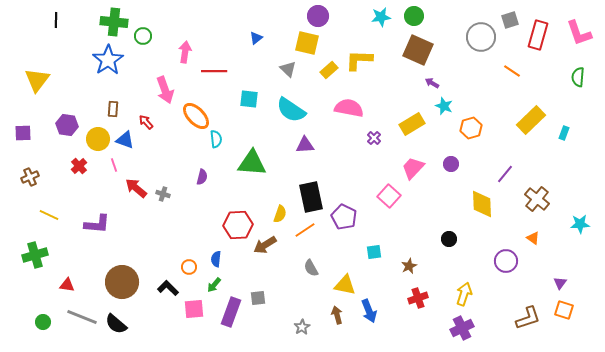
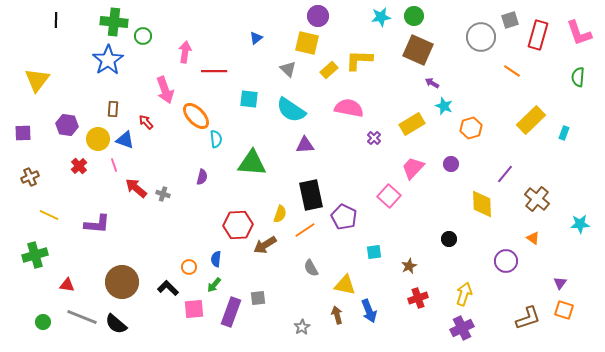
black rectangle at (311, 197): moved 2 px up
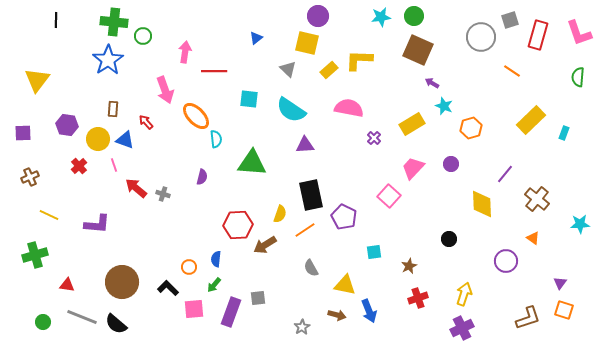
brown arrow at (337, 315): rotated 120 degrees clockwise
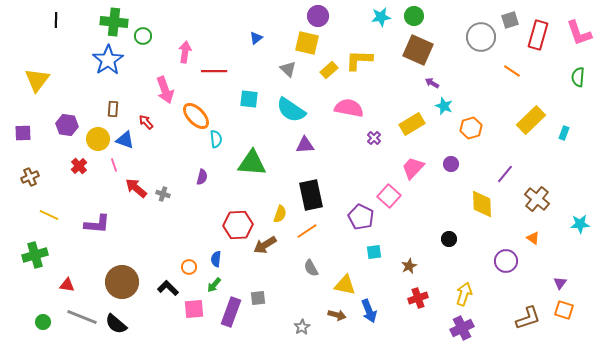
purple pentagon at (344, 217): moved 17 px right
orange line at (305, 230): moved 2 px right, 1 px down
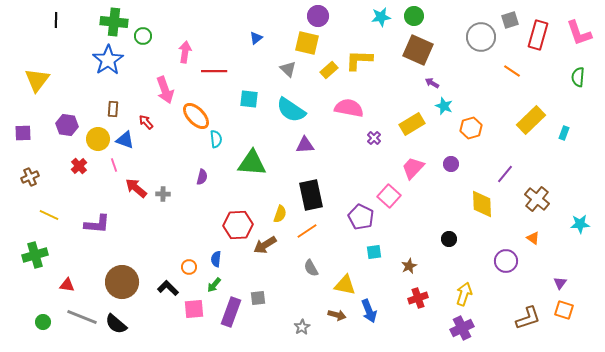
gray cross at (163, 194): rotated 16 degrees counterclockwise
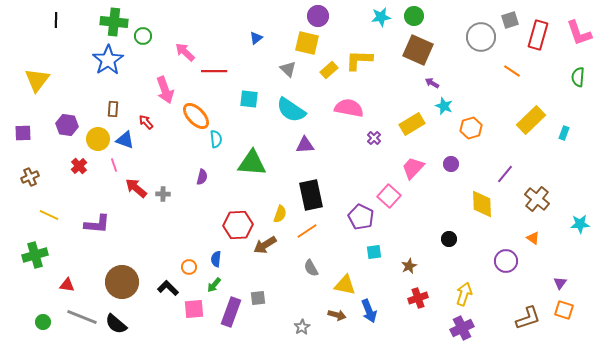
pink arrow at (185, 52): rotated 55 degrees counterclockwise
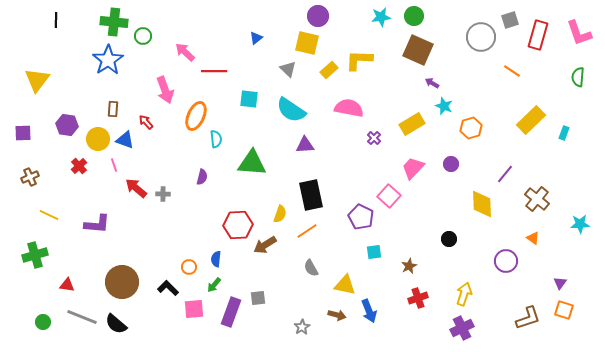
orange ellipse at (196, 116): rotated 68 degrees clockwise
